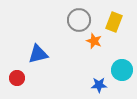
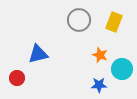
orange star: moved 6 px right, 14 px down
cyan circle: moved 1 px up
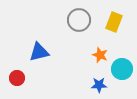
blue triangle: moved 1 px right, 2 px up
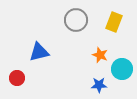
gray circle: moved 3 px left
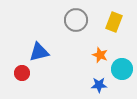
red circle: moved 5 px right, 5 px up
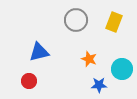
orange star: moved 11 px left, 4 px down
red circle: moved 7 px right, 8 px down
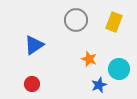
blue triangle: moved 5 px left, 7 px up; rotated 20 degrees counterclockwise
cyan circle: moved 3 px left
red circle: moved 3 px right, 3 px down
blue star: rotated 21 degrees counterclockwise
